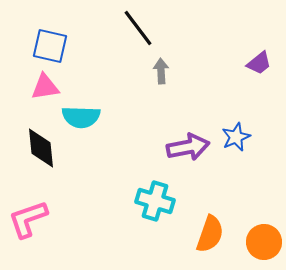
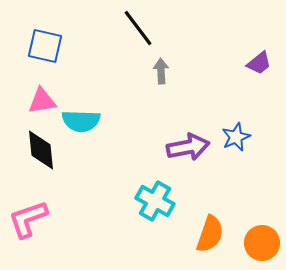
blue square: moved 5 px left
pink triangle: moved 3 px left, 14 px down
cyan semicircle: moved 4 px down
black diamond: moved 2 px down
cyan cross: rotated 12 degrees clockwise
orange circle: moved 2 px left, 1 px down
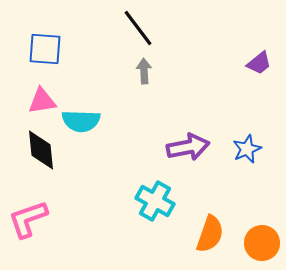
blue square: moved 3 px down; rotated 9 degrees counterclockwise
gray arrow: moved 17 px left
blue star: moved 11 px right, 12 px down
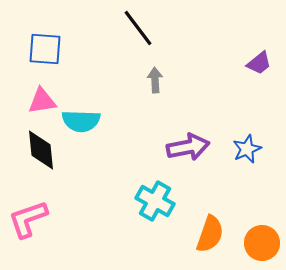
gray arrow: moved 11 px right, 9 px down
